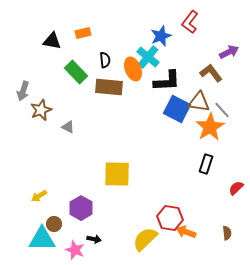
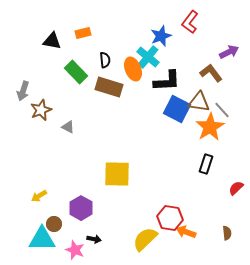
brown rectangle: rotated 12 degrees clockwise
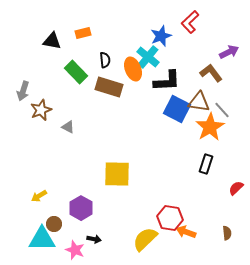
red L-shape: rotated 10 degrees clockwise
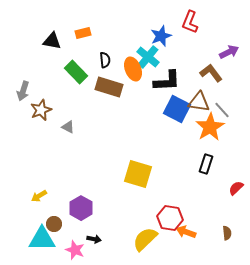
red L-shape: rotated 25 degrees counterclockwise
yellow square: moved 21 px right; rotated 16 degrees clockwise
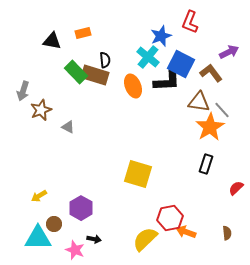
orange ellipse: moved 17 px down
brown rectangle: moved 14 px left, 12 px up
blue square: moved 4 px right, 45 px up
red hexagon: rotated 20 degrees counterclockwise
cyan triangle: moved 4 px left, 1 px up
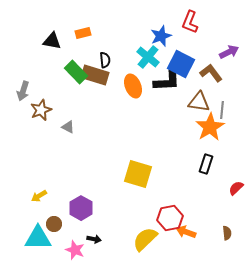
gray line: rotated 48 degrees clockwise
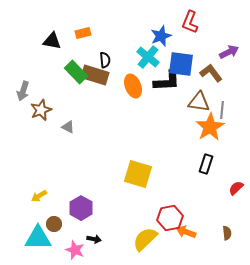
blue square: rotated 20 degrees counterclockwise
